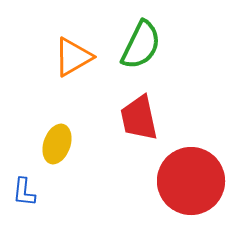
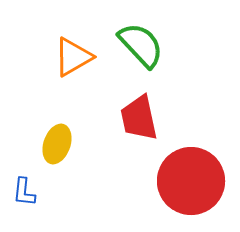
green semicircle: rotated 69 degrees counterclockwise
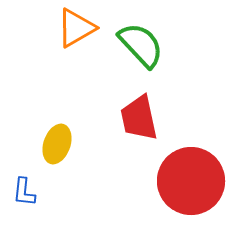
orange triangle: moved 3 px right, 29 px up
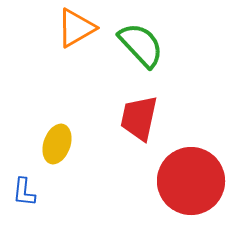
red trapezoid: rotated 24 degrees clockwise
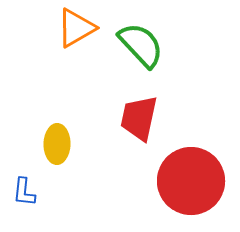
yellow ellipse: rotated 18 degrees counterclockwise
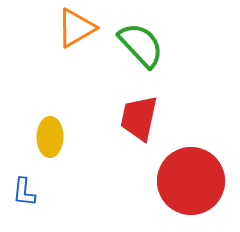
yellow ellipse: moved 7 px left, 7 px up
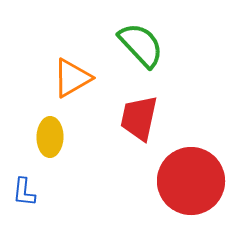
orange triangle: moved 4 px left, 50 px down
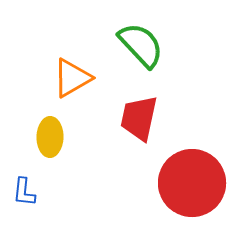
red circle: moved 1 px right, 2 px down
